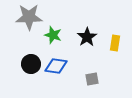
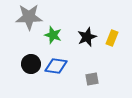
black star: rotated 12 degrees clockwise
yellow rectangle: moved 3 px left, 5 px up; rotated 14 degrees clockwise
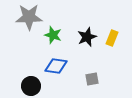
black circle: moved 22 px down
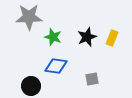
green star: moved 2 px down
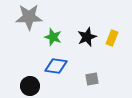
black circle: moved 1 px left
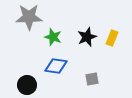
black circle: moved 3 px left, 1 px up
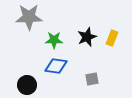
green star: moved 1 px right, 3 px down; rotated 18 degrees counterclockwise
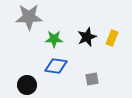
green star: moved 1 px up
